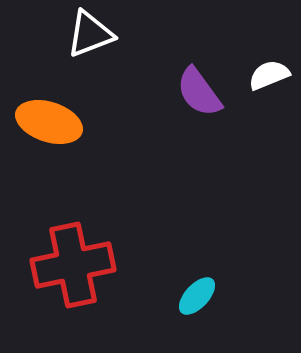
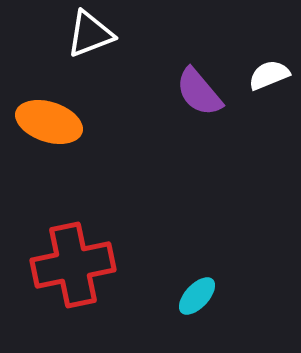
purple semicircle: rotated 4 degrees counterclockwise
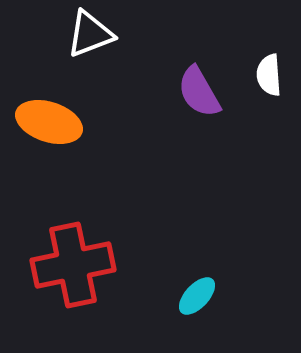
white semicircle: rotated 72 degrees counterclockwise
purple semicircle: rotated 10 degrees clockwise
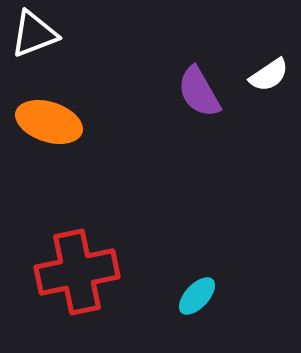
white triangle: moved 56 px left
white semicircle: rotated 120 degrees counterclockwise
red cross: moved 4 px right, 7 px down
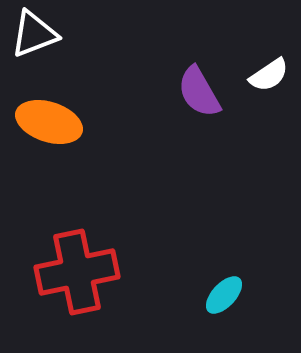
cyan ellipse: moved 27 px right, 1 px up
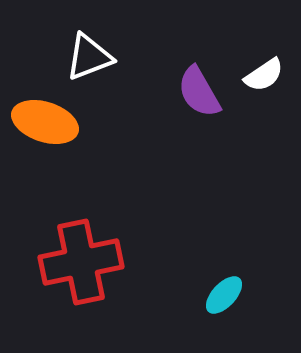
white triangle: moved 55 px right, 23 px down
white semicircle: moved 5 px left
orange ellipse: moved 4 px left
red cross: moved 4 px right, 10 px up
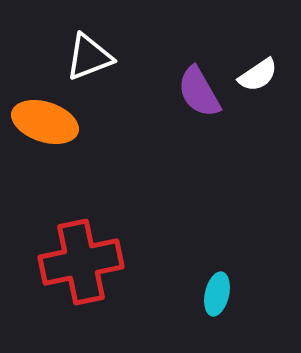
white semicircle: moved 6 px left
cyan ellipse: moved 7 px left, 1 px up; rotated 30 degrees counterclockwise
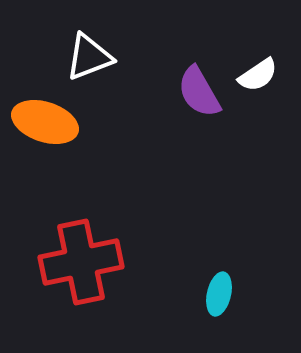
cyan ellipse: moved 2 px right
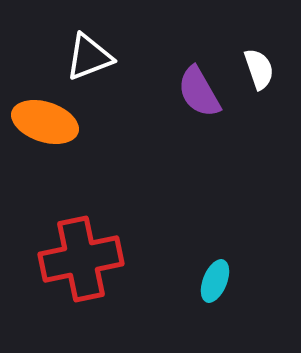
white semicircle: moved 1 px right, 6 px up; rotated 75 degrees counterclockwise
red cross: moved 3 px up
cyan ellipse: moved 4 px left, 13 px up; rotated 9 degrees clockwise
